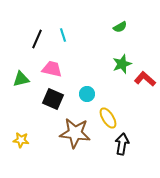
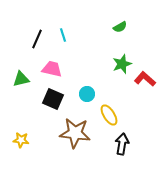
yellow ellipse: moved 1 px right, 3 px up
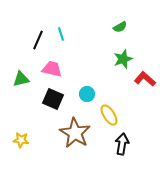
cyan line: moved 2 px left, 1 px up
black line: moved 1 px right, 1 px down
green star: moved 1 px right, 5 px up
brown star: rotated 24 degrees clockwise
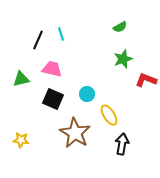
red L-shape: moved 1 px right, 1 px down; rotated 20 degrees counterclockwise
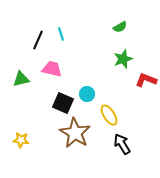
black square: moved 10 px right, 4 px down
black arrow: rotated 40 degrees counterclockwise
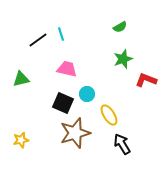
black line: rotated 30 degrees clockwise
pink trapezoid: moved 15 px right
brown star: rotated 24 degrees clockwise
yellow star: rotated 21 degrees counterclockwise
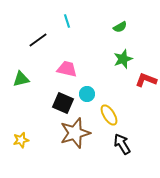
cyan line: moved 6 px right, 13 px up
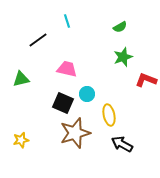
green star: moved 2 px up
yellow ellipse: rotated 20 degrees clockwise
black arrow: rotated 30 degrees counterclockwise
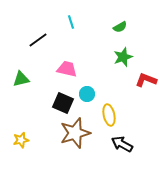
cyan line: moved 4 px right, 1 px down
